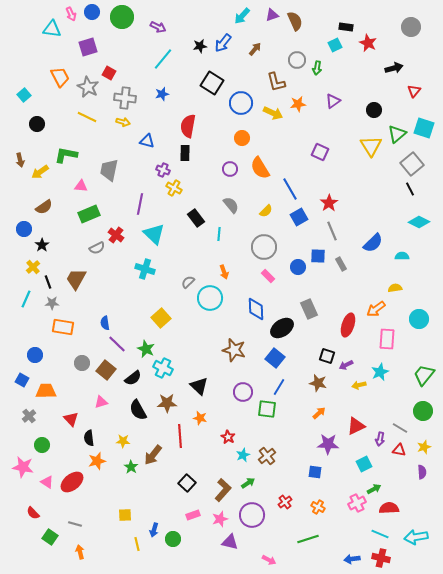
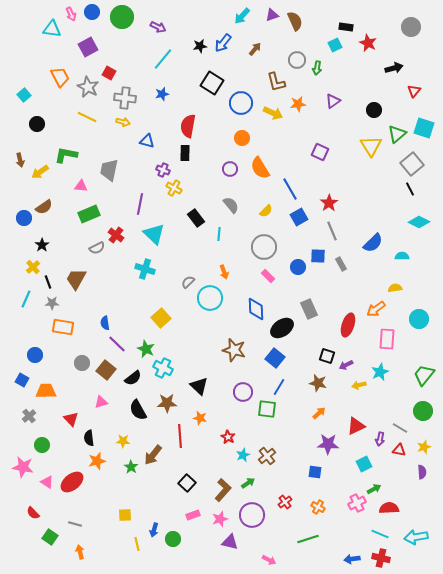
purple square at (88, 47): rotated 12 degrees counterclockwise
blue circle at (24, 229): moved 11 px up
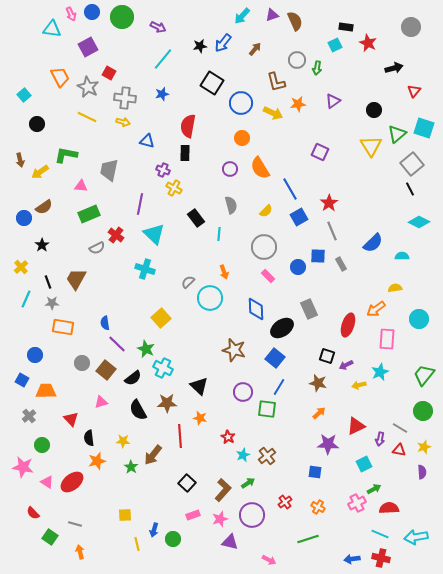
gray semicircle at (231, 205): rotated 24 degrees clockwise
yellow cross at (33, 267): moved 12 px left
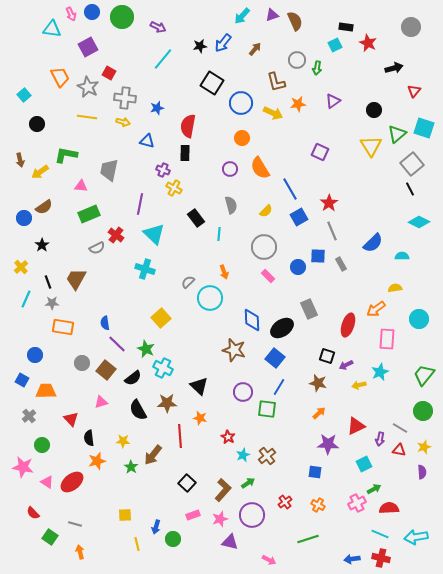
blue star at (162, 94): moved 5 px left, 14 px down
yellow line at (87, 117): rotated 18 degrees counterclockwise
blue diamond at (256, 309): moved 4 px left, 11 px down
orange cross at (318, 507): moved 2 px up
blue arrow at (154, 530): moved 2 px right, 3 px up
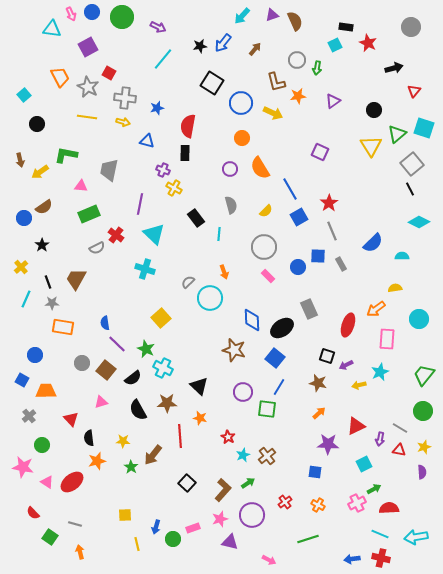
orange star at (298, 104): moved 8 px up
pink rectangle at (193, 515): moved 13 px down
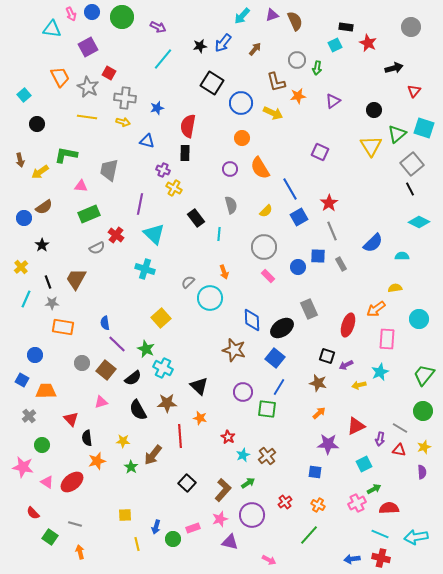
black semicircle at (89, 438): moved 2 px left
green line at (308, 539): moved 1 px right, 4 px up; rotated 30 degrees counterclockwise
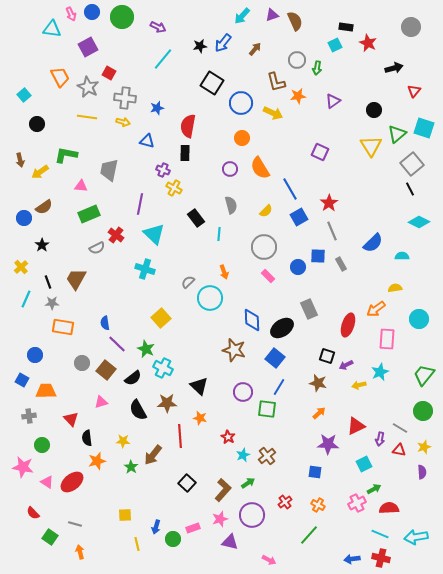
gray cross at (29, 416): rotated 32 degrees clockwise
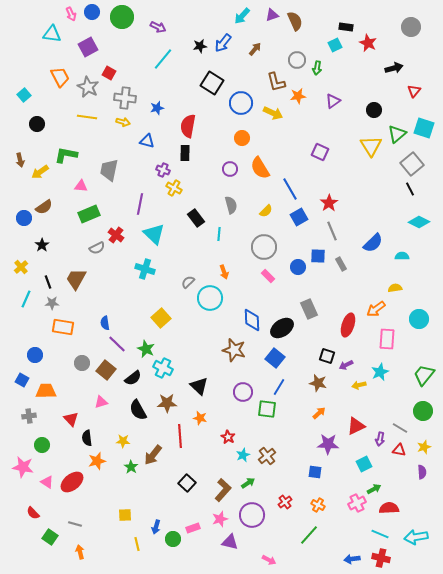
cyan triangle at (52, 29): moved 5 px down
